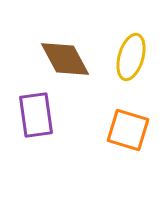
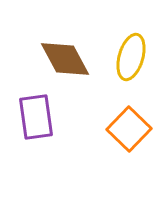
purple rectangle: moved 2 px down
orange square: moved 1 px right, 1 px up; rotated 27 degrees clockwise
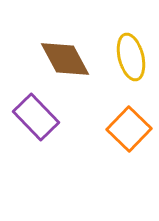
yellow ellipse: rotated 30 degrees counterclockwise
purple rectangle: rotated 36 degrees counterclockwise
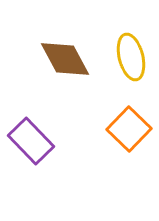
purple rectangle: moved 5 px left, 24 px down
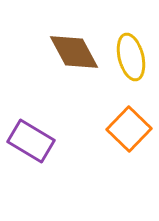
brown diamond: moved 9 px right, 7 px up
purple rectangle: rotated 15 degrees counterclockwise
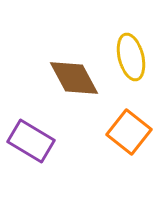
brown diamond: moved 26 px down
orange square: moved 3 px down; rotated 6 degrees counterclockwise
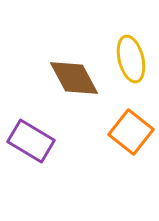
yellow ellipse: moved 2 px down
orange square: moved 2 px right
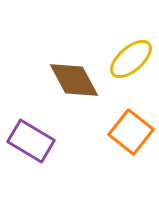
yellow ellipse: rotated 63 degrees clockwise
brown diamond: moved 2 px down
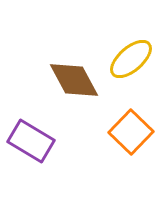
orange square: rotated 6 degrees clockwise
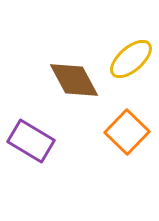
orange square: moved 4 px left
